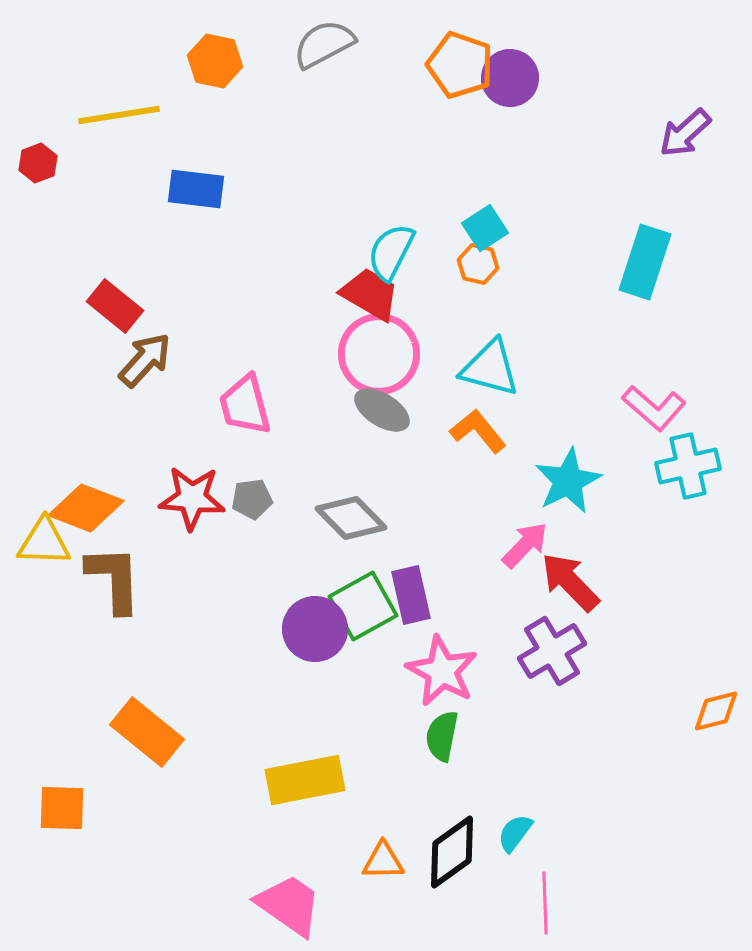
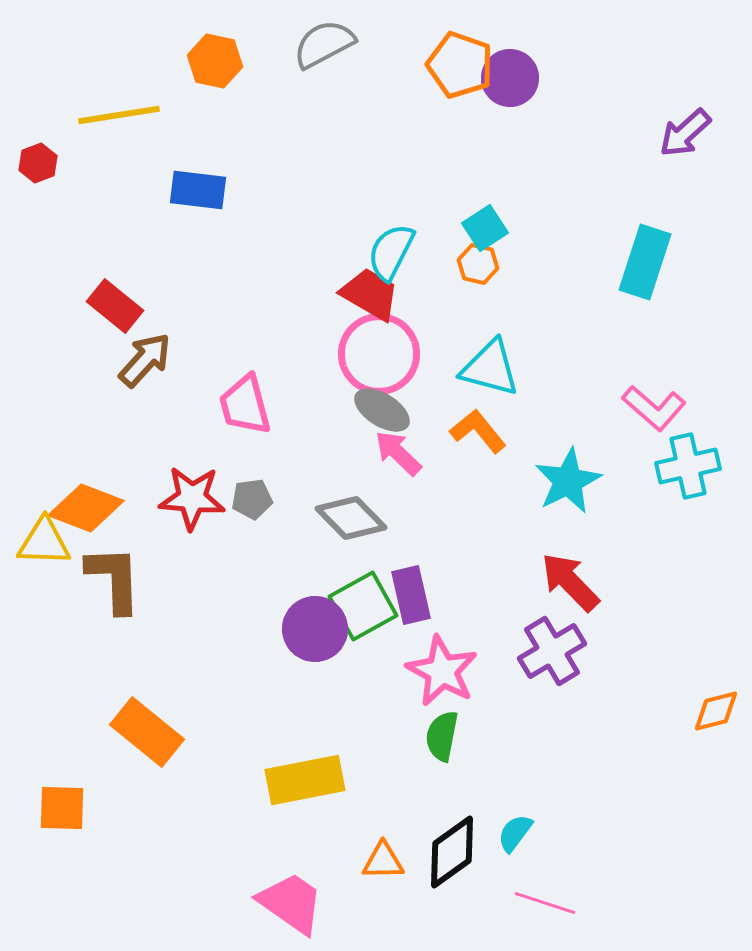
blue rectangle at (196, 189): moved 2 px right, 1 px down
pink arrow at (525, 545): moved 127 px left, 92 px up; rotated 90 degrees counterclockwise
pink line at (545, 903): rotated 70 degrees counterclockwise
pink trapezoid at (289, 905): moved 2 px right, 2 px up
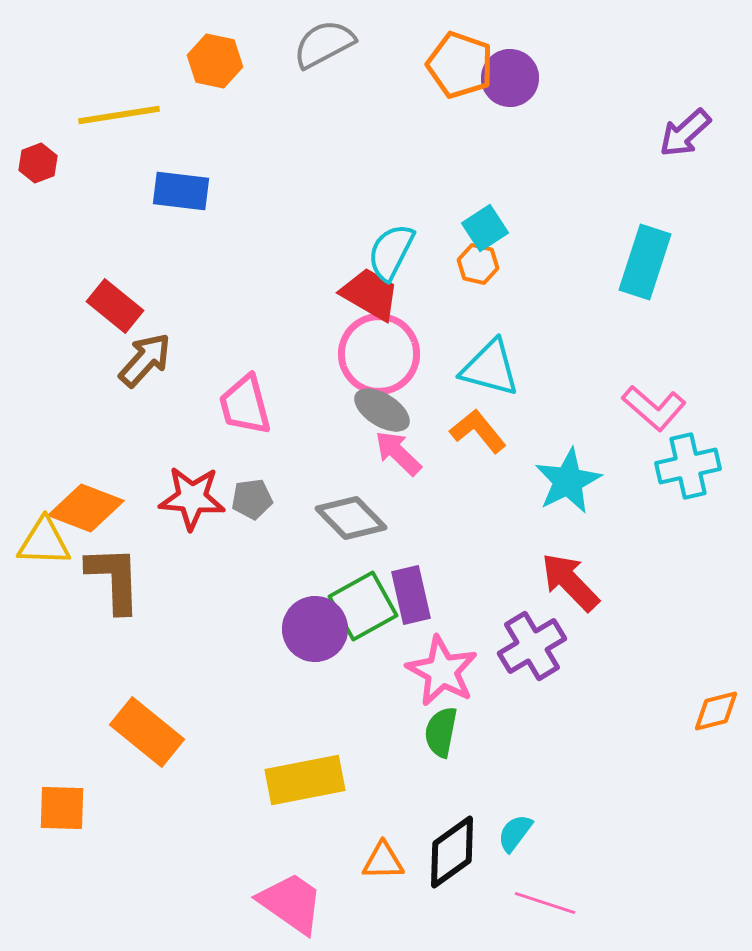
blue rectangle at (198, 190): moved 17 px left, 1 px down
purple cross at (552, 651): moved 20 px left, 5 px up
green semicircle at (442, 736): moved 1 px left, 4 px up
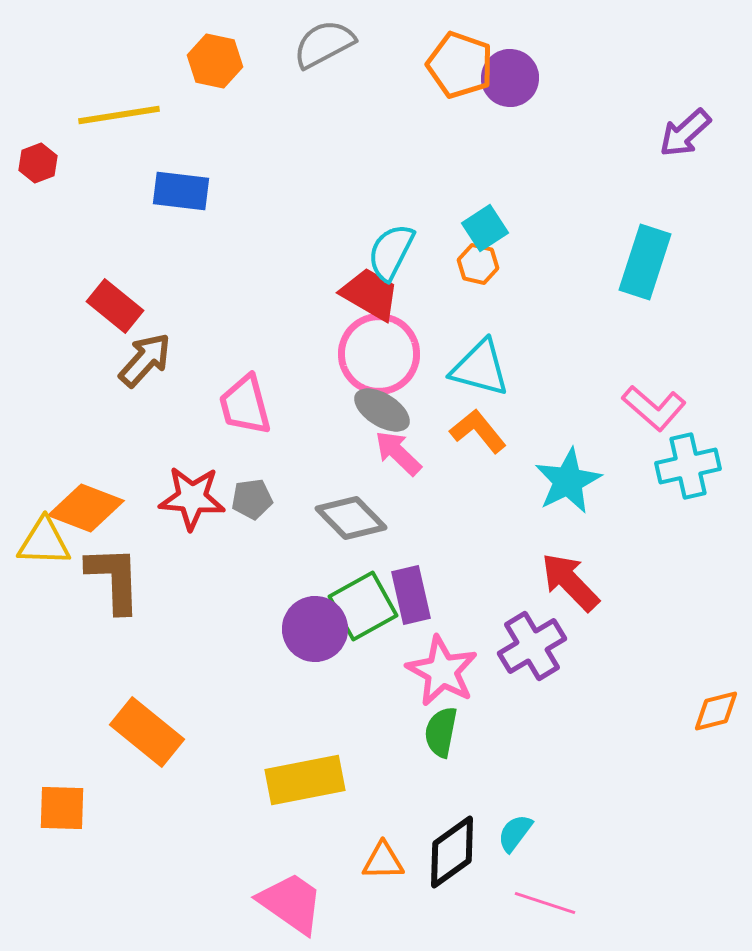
cyan triangle at (490, 368): moved 10 px left
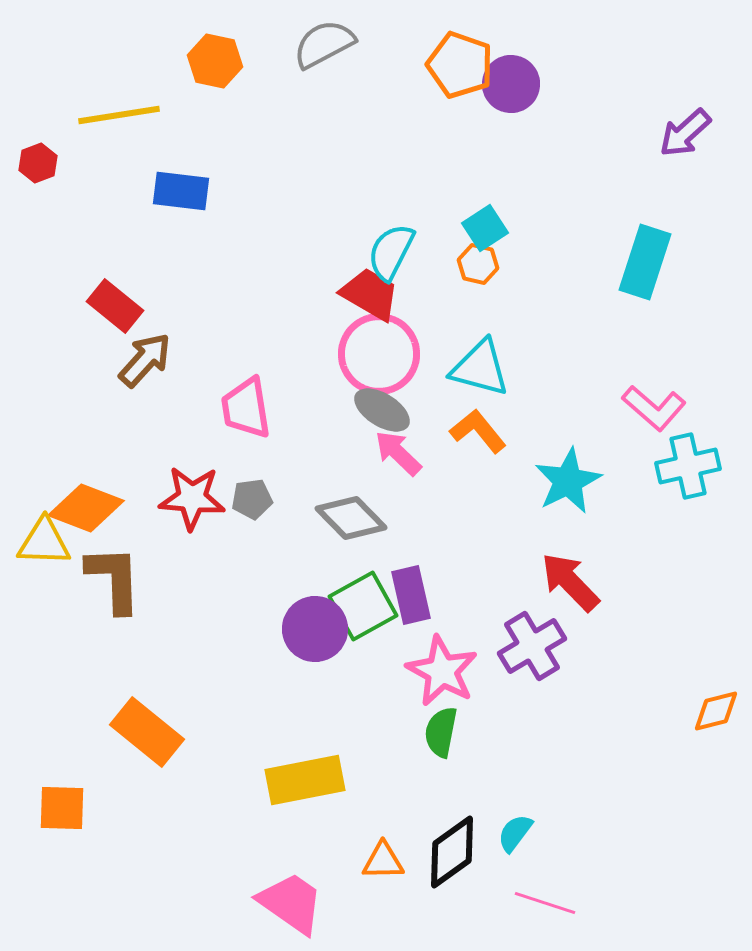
purple circle at (510, 78): moved 1 px right, 6 px down
pink trapezoid at (245, 405): moved 1 px right, 3 px down; rotated 6 degrees clockwise
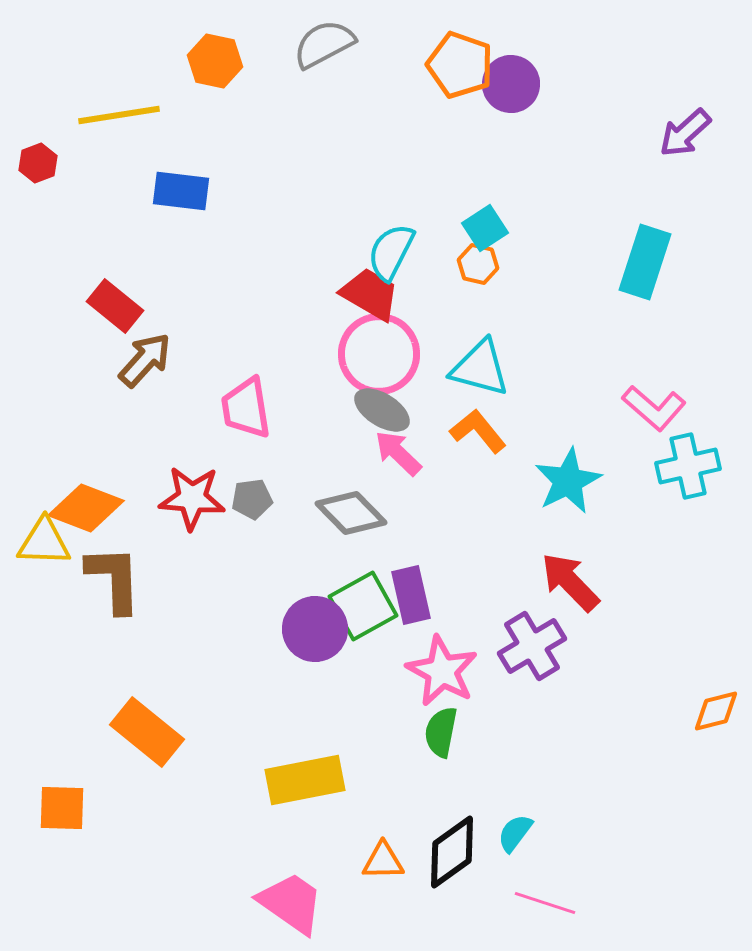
gray diamond at (351, 518): moved 5 px up
